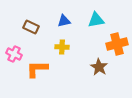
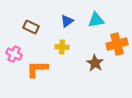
blue triangle: moved 3 px right; rotated 24 degrees counterclockwise
brown star: moved 4 px left, 4 px up
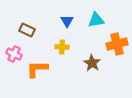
blue triangle: rotated 24 degrees counterclockwise
brown rectangle: moved 4 px left, 3 px down
brown star: moved 3 px left
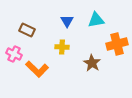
orange L-shape: rotated 135 degrees counterclockwise
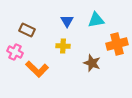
yellow cross: moved 1 px right, 1 px up
pink cross: moved 1 px right, 2 px up
brown star: rotated 12 degrees counterclockwise
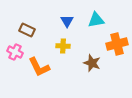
orange L-shape: moved 2 px right, 2 px up; rotated 20 degrees clockwise
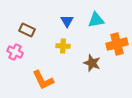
orange L-shape: moved 4 px right, 13 px down
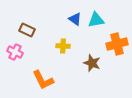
blue triangle: moved 8 px right, 2 px up; rotated 24 degrees counterclockwise
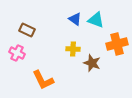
cyan triangle: rotated 30 degrees clockwise
yellow cross: moved 10 px right, 3 px down
pink cross: moved 2 px right, 1 px down
